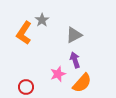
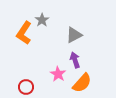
pink star: rotated 21 degrees counterclockwise
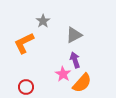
gray star: moved 1 px right, 1 px down
orange L-shape: moved 10 px down; rotated 30 degrees clockwise
pink star: moved 5 px right
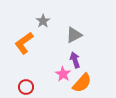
orange L-shape: rotated 10 degrees counterclockwise
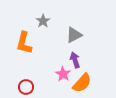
orange L-shape: rotated 40 degrees counterclockwise
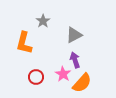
red circle: moved 10 px right, 10 px up
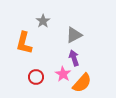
purple arrow: moved 1 px left, 2 px up
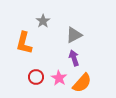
pink star: moved 4 px left, 4 px down
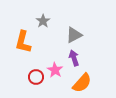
orange L-shape: moved 1 px left, 1 px up
pink star: moved 4 px left, 8 px up
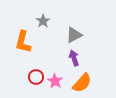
pink star: moved 11 px down
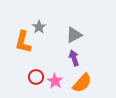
gray star: moved 4 px left, 6 px down
